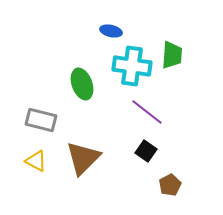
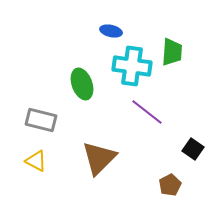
green trapezoid: moved 3 px up
black square: moved 47 px right, 2 px up
brown triangle: moved 16 px right
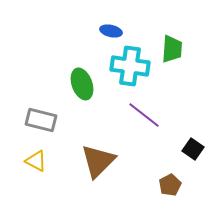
green trapezoid: moved 3 px up
cyan cross: moved 2 px left
purple line: moved 3 px left, 3 px down
brown triangle: moved 1 px left, 3 px down
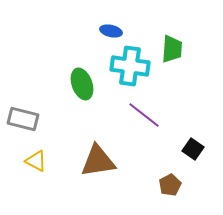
gray rectangle: moved 18 px left, 1 px up
brown triangle: rotated 36 degrees clockwise
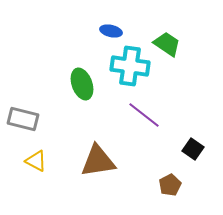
green trapezoid: moved 5 px left, 5 px up; rotated 60 degrees counterclockwise
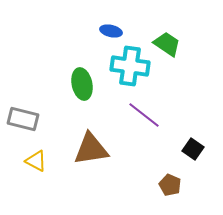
green ellipse: rotated 8 degrees clockwise
brown triangle: moved 7 px left, 12 px up
brown pentagon: rotated 20 degrees counterclockwise
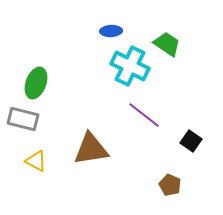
blue ellipse: rotated 15 degrees counterclockwise
cyan cross: rotated 18 degrees clockwise
green ellipse: moved 46 px left, 1 px up; rotated 32 degrees clockwise
black square: moved 2 px left, 8 px up
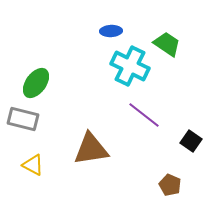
green ellipse: rotated 16 degrees clockwise
yellow triangle: moved 3 px left, 4 px down
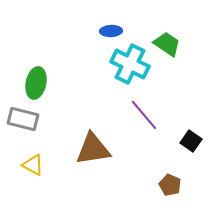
cyan cross: moved 2 px up
green ellipse: rotated 24 degrees counterclockwise
purple line: rotated 12 degrees clockwise
brown triangle: moved 2 px right
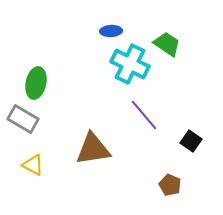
gray rectangle: rotated 16 degrees clockwise
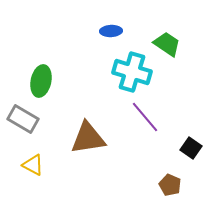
cyan cross: moved 2 px right, 8 px down; rotated 9 degrees counterclockwise
green ellipse: moved 5 px right, 2 px up
purple line: moved 1 px right, 2 px down
black square: moved 7 px down
brown triangle: moved 5 px left, 11 px up
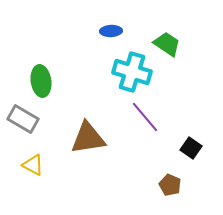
green ellipse: rotated 20 degrees counterclockwise
